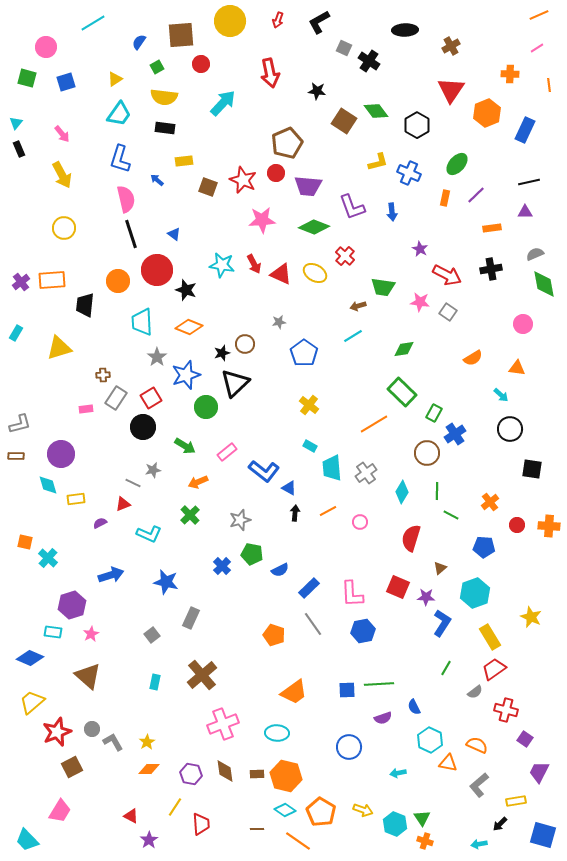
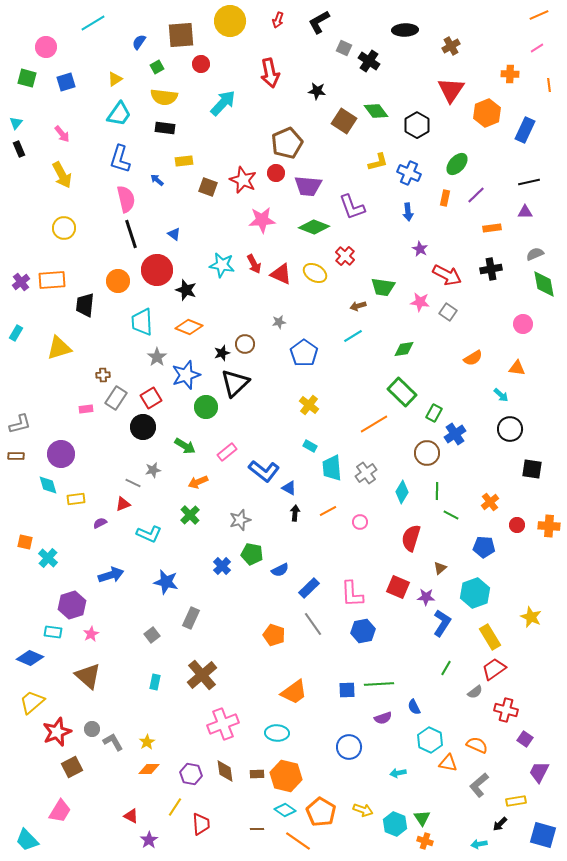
blue arrow at (392, 212): moved 16 px right
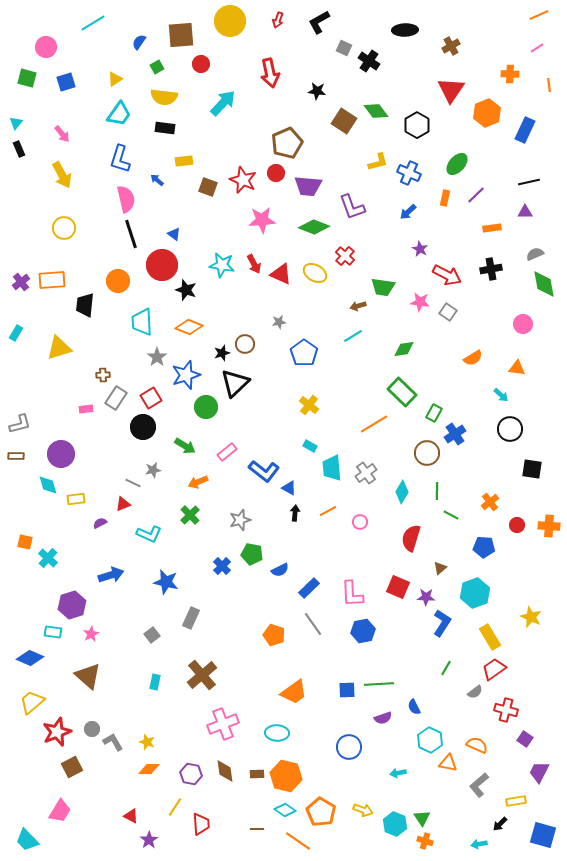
blue arrow at (408, 212): rotated 54 degrees clockwise
red circle at (157, 270): moved 5 px right, 5 px up
yellow star at (147, 742): rotated 21 degrees counterclockwise
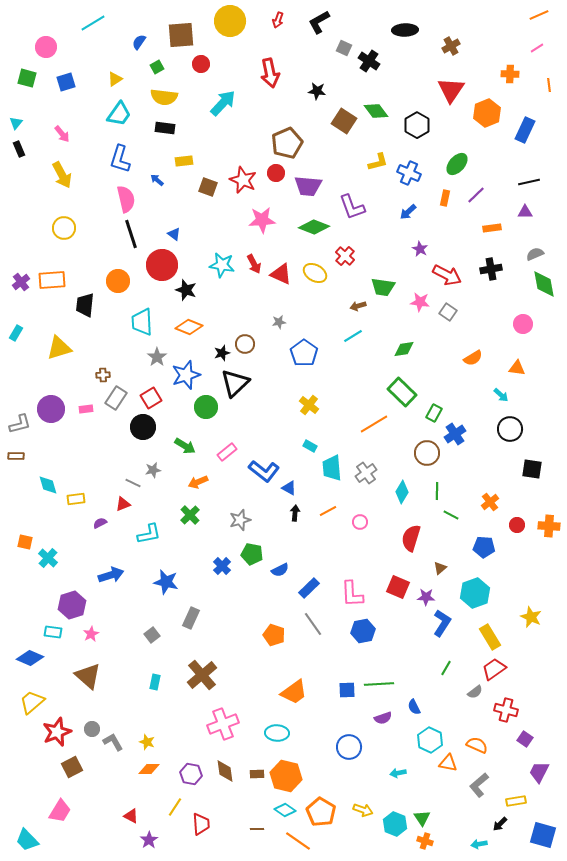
purple circle at (61, 454): moved 10 px left, 45 px up
cyan L-shape at (149, 534): rotated 35 degrees counterclockwise
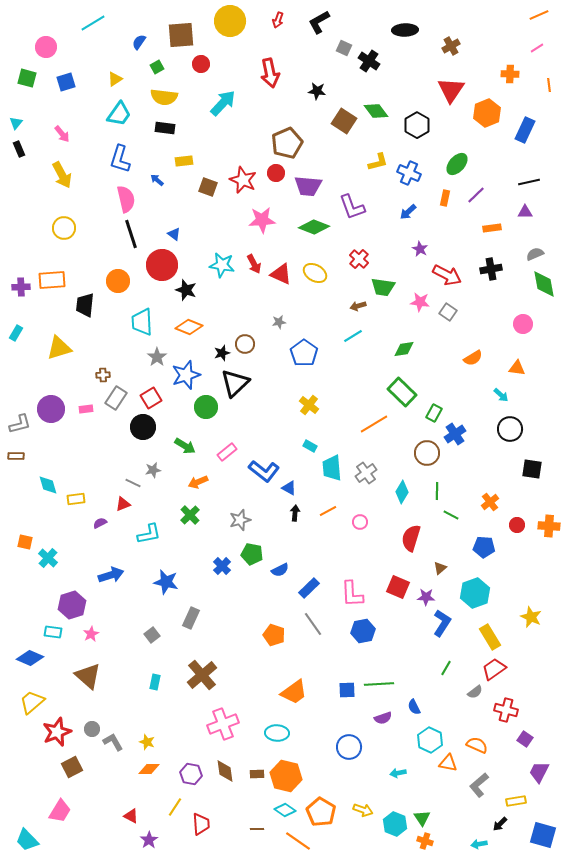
red cross at (345, 256): moved 14 px right, 3 px down
purple cross at (21, 282): moved 5 px down; rotated 36 degrees clockwise
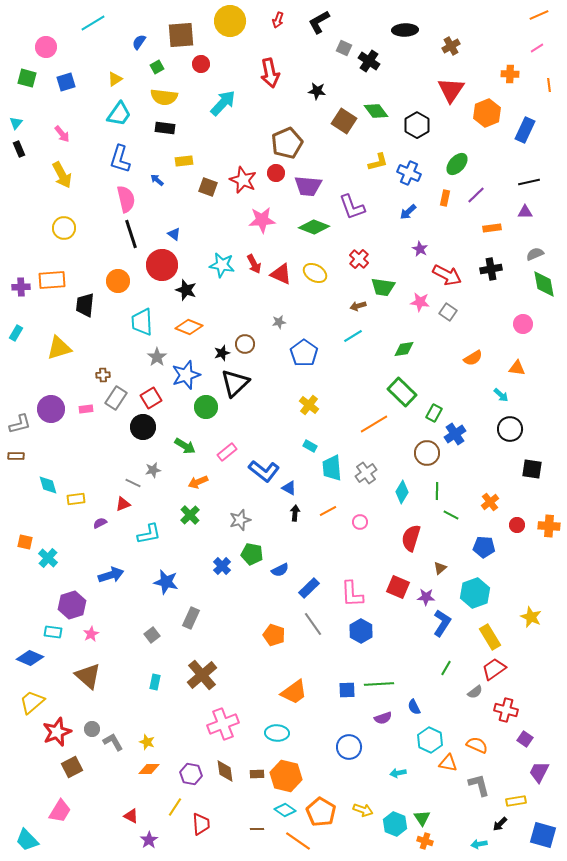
blue hexagon at (363, 631): moved 2 px left; rotated 20 degrees counterclockwise
gray L-shape at (479, 785): rotated 115 degrees clockwise
